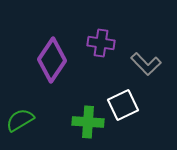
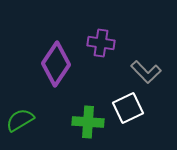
purple diamond: moved 4 px right, 4 px down
gray L-shape: moved 8 px down
white square: moved 5 px right, 3 px down
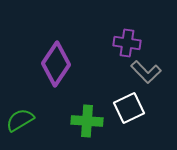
purple cross: moved 26 px right
white square: moved 1 px right
green cross: moved 1 px left, 1 px up
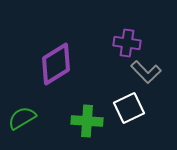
purple diamond: rotated 24 degrees clockwise
green semicircle: moved 2 px right, 2 px up
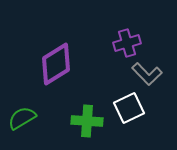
purple cross: rotated 24 degrees counterclockwise
gray L-shape: moved 1 px right, 2 px down
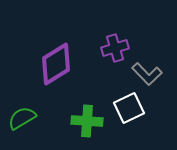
purple cross: moved 12 px left, 5 px down
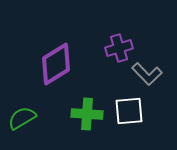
purple cross: moved 4 px right
white square: moved 3 px down; rotated 20 degrees clockwise
green cross: moved 7 px up
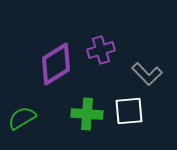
purple cross: moved 18 px left, 2 px down
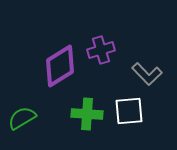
purple diamond: moved 4 px right, 2 px down
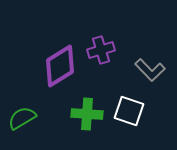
gray L-shape: moved 3 px right, 4 px up
white square: rotated 24 degrees clockwise
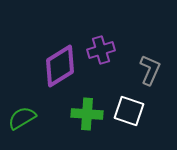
gray L-shape: rotated 112 degrees counterclockwise
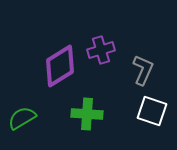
gray L-shape: moved 7 px left
white square: moved 23 px right
